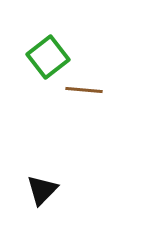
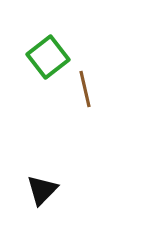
brown line: moved 1 px right, 1 px up; rotated 72 degrees clockwise
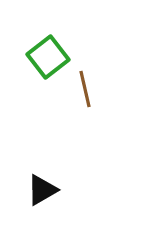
black triangle: rotated 16 degrees clockwise
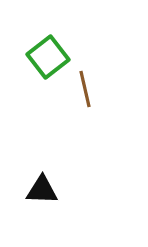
black triangle: rotated 32 degrees clockwise
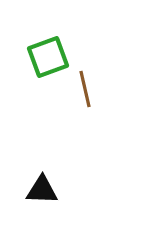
green square: rotated 18 degrees clockwise
